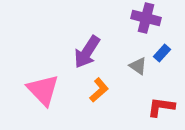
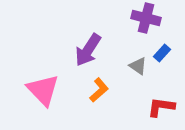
purple arrow: moved 1 px right, 2 px up
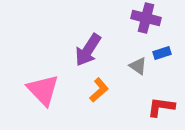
blue rectangle: rotated 30 degrees clockwise
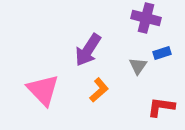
gray triangle: rotated 30 degrees clockwise
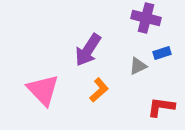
gray triangle: rotated 30 degrees clockwise
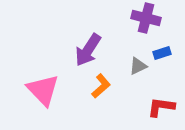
orange L-shape: moved 2 px right, 4 px up
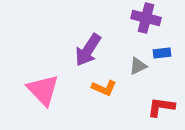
blue rectangle: rotated 12 degrees clockwise
orange L-shape: moved 3 px right, 2 px down; rotated 65 degrees clockwise
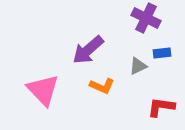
purple cross: rotated 12 degrees clockwise
purple arrow: rotated 16 degrees clockwise
orange L-shape: moved 2 px left, 2 px up
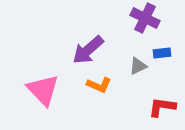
purple cross: moved 1 px left
orange L-shape: moved 3 px left, 1 px up
red L-shape: moved 1 px right
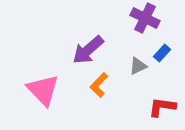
blue rectangle: rotated 42 degrees counterclockwise
orange L-shape: rotated 110 degrees clockwise
